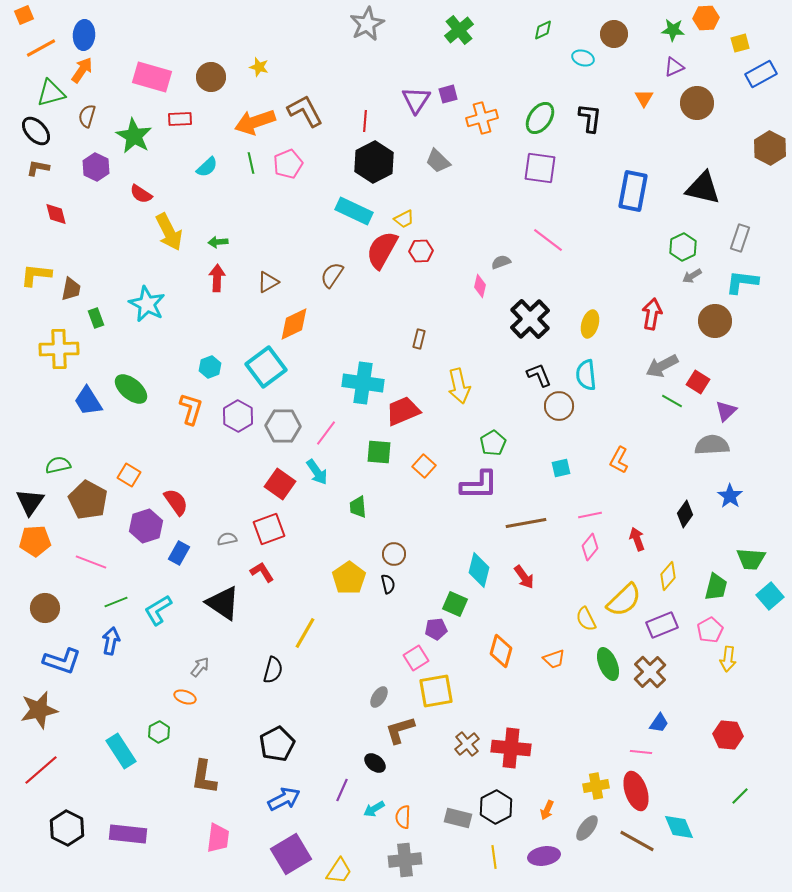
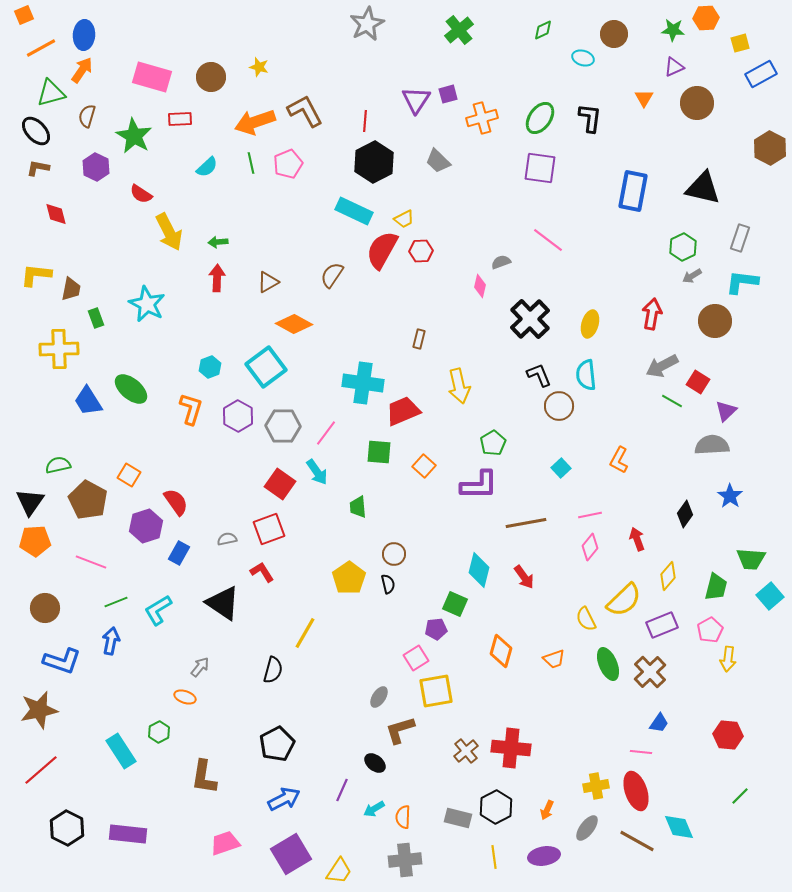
orange diamond at (294, 324): rotated 54 degrees clockwise
cyan square at (561, 468): rotated 30 degrees counterclockwise
brown cross at (467, 744): moved 1 px left, 7 px down
pink trapezoid at (218, 838): moved 7 px right, 5 px down; rotated 116 degrees counterclockwise
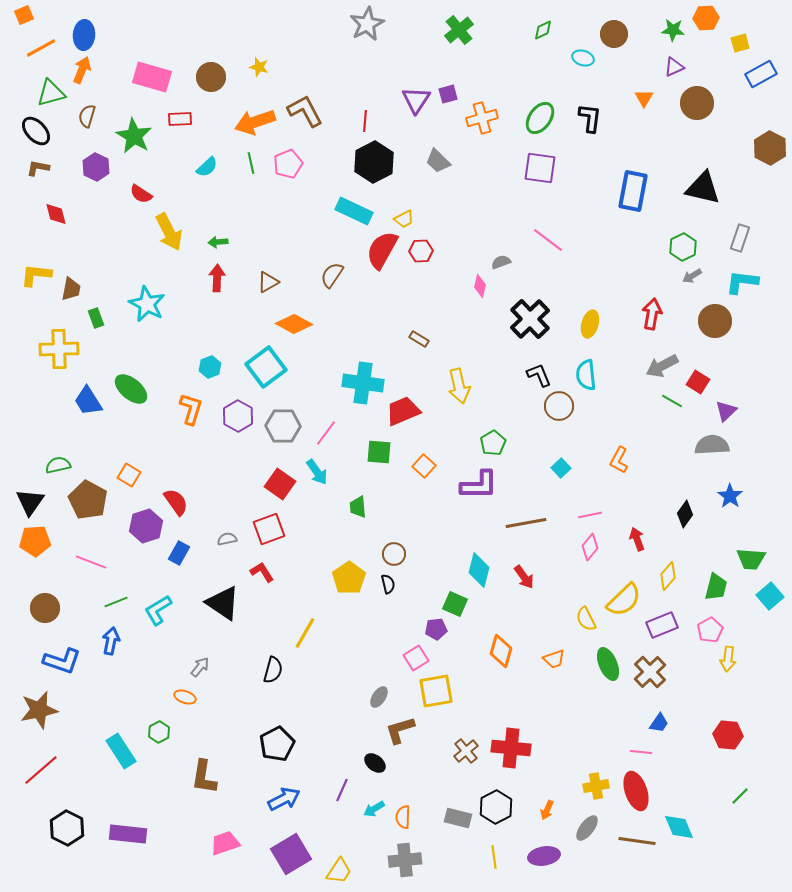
orange arrow at (82, 70): rotated 12 degrees counterclockwise
brown rectangle at (419, 339): rotated 72 degrees counterclockwise
brown line at (637, 841): rotated 21 degrees counterclockwise
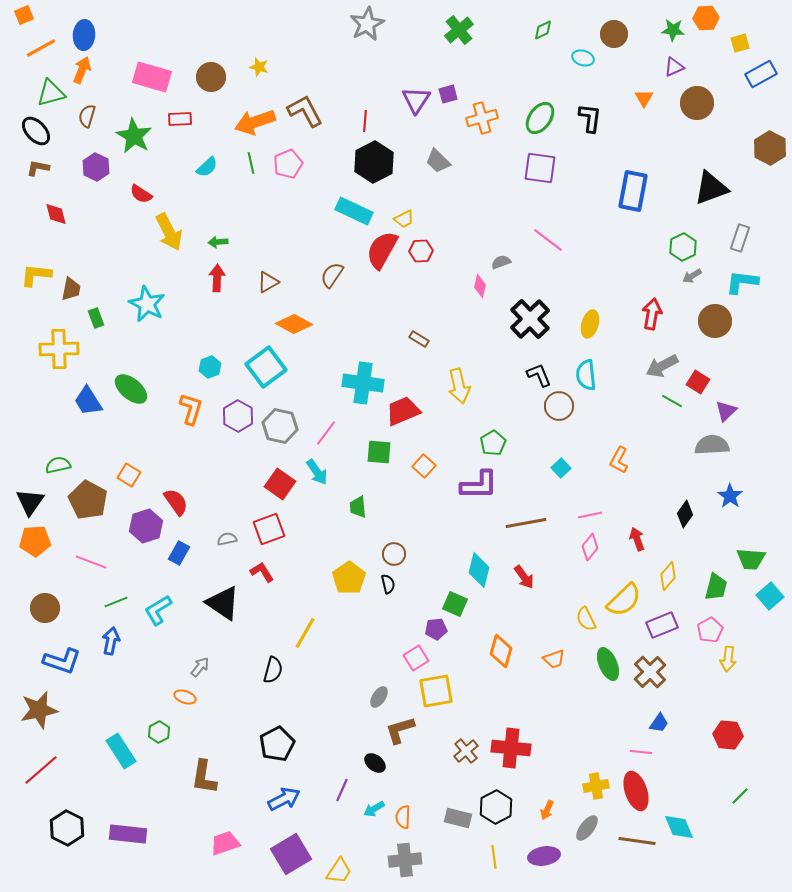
black triangle at (703, 188): moved 8 px right; rotated 33 degrees counterclockwise
gray hexagon at (283, 426): moved 3 px left; rotated 12 degrees clockwise
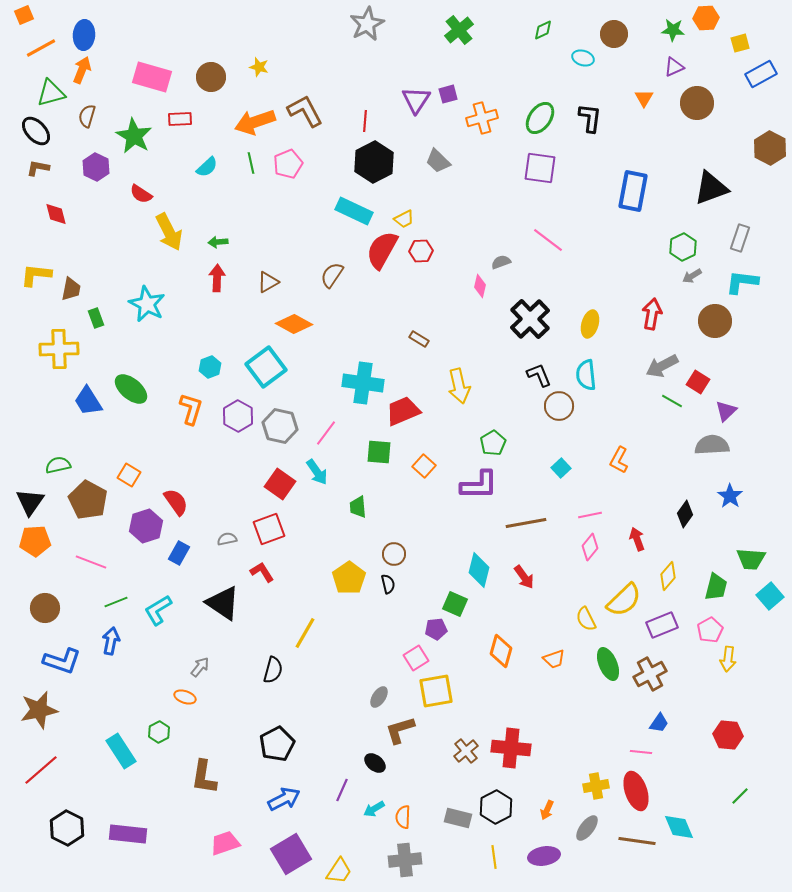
brown cross at (650, 672): moved 2 px down; rotated 16 degrees clockwise
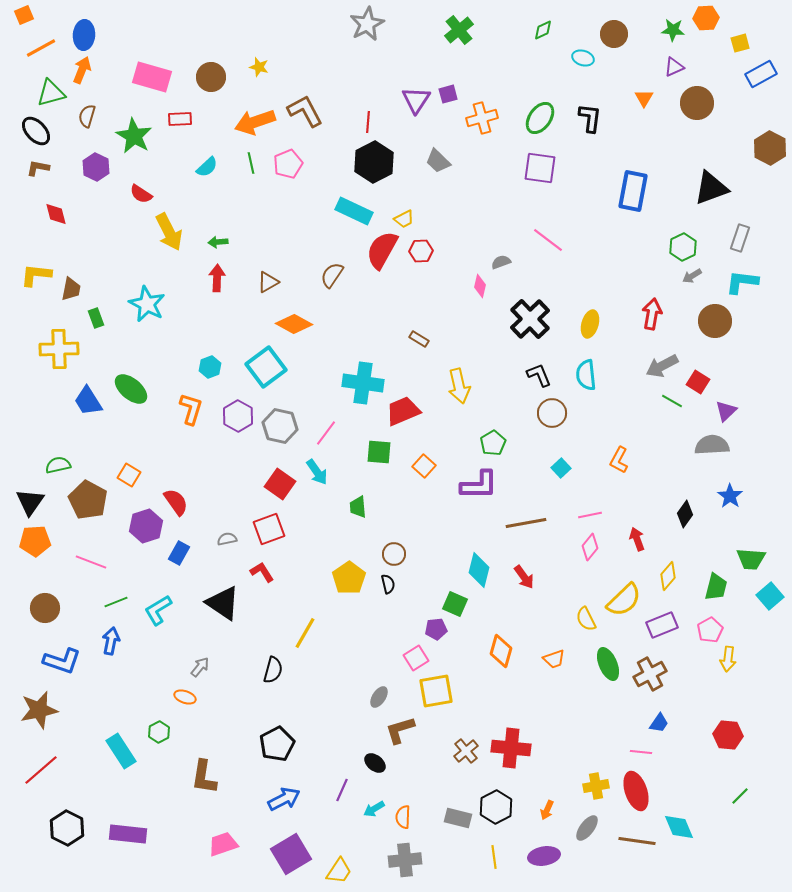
red line at (365, 121): moved 3 px right, 1 px down
brown circle at (559, 406): moved 7 px left, 7 px down
pink trapezoid at (225, 843): moved 2 px left, 1 px down
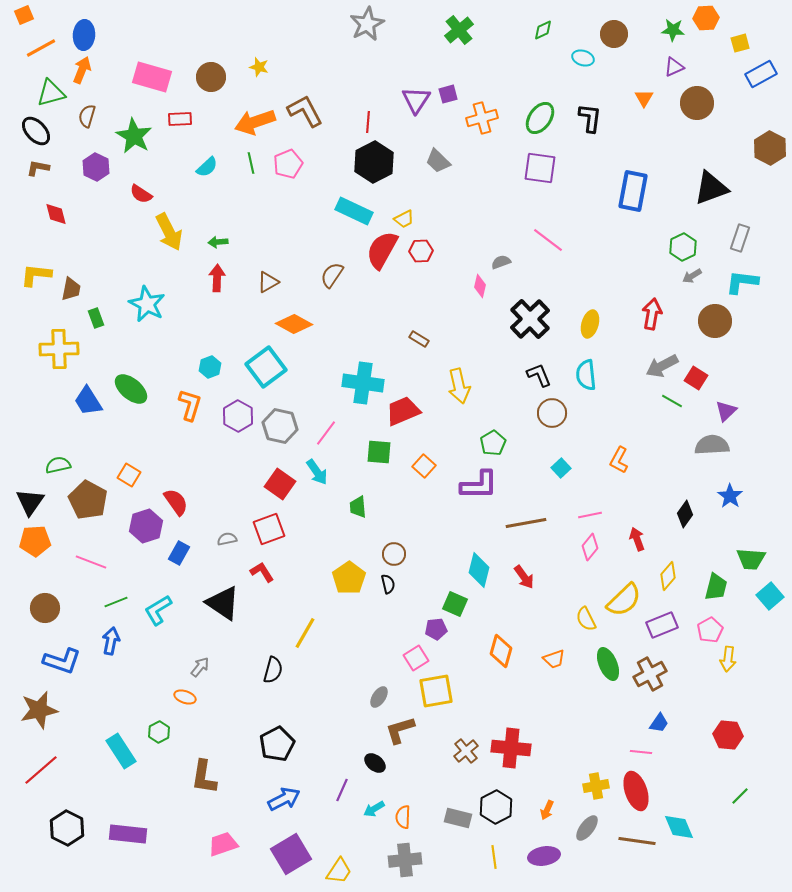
red square at (698, 382): moved 2 px left, 4 px up
orange L-shape at (191, 409): moved 1 px left, 4 px up
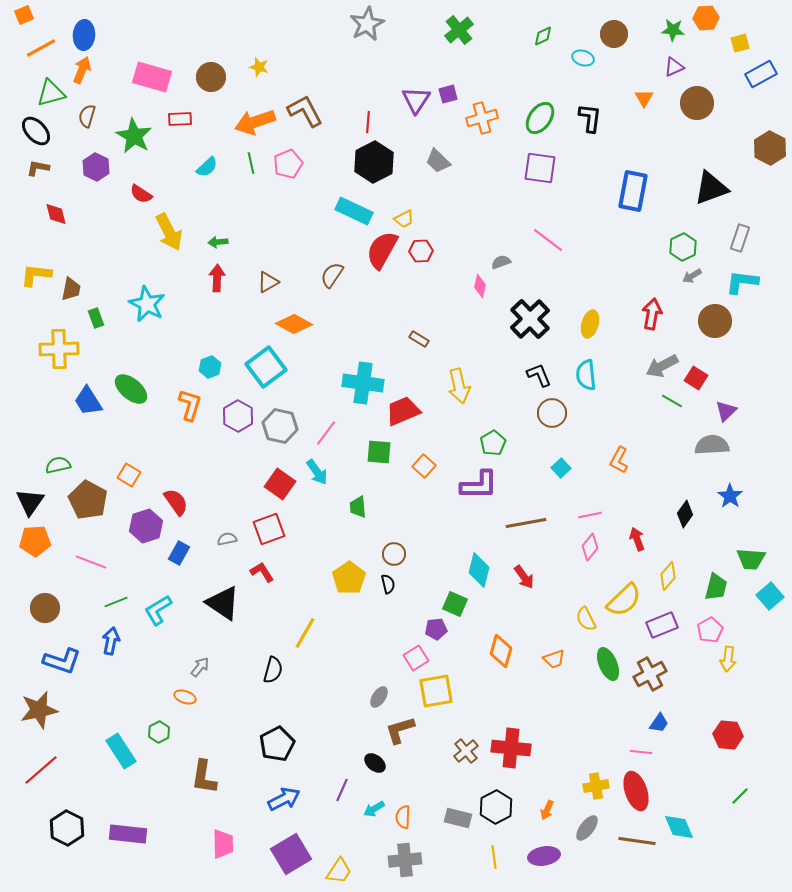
green diamond at (543, 30): moved 6 px down
pink trapezoid at (223, 844): rotated 108 degrees clockwise
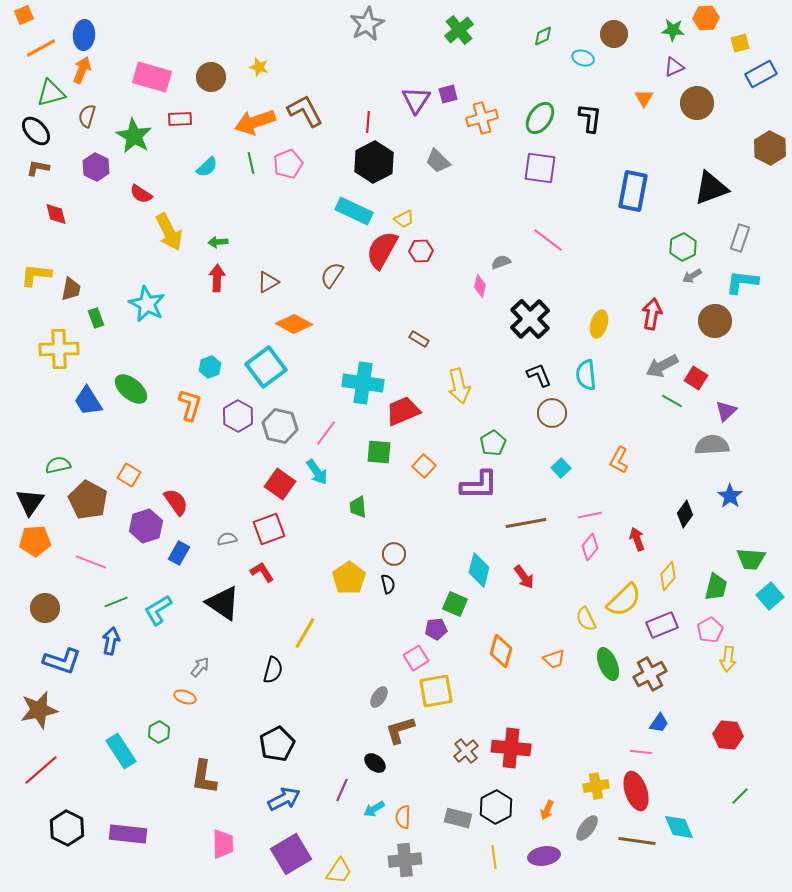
yellow ellipse at (590, 324): moved 9 px right
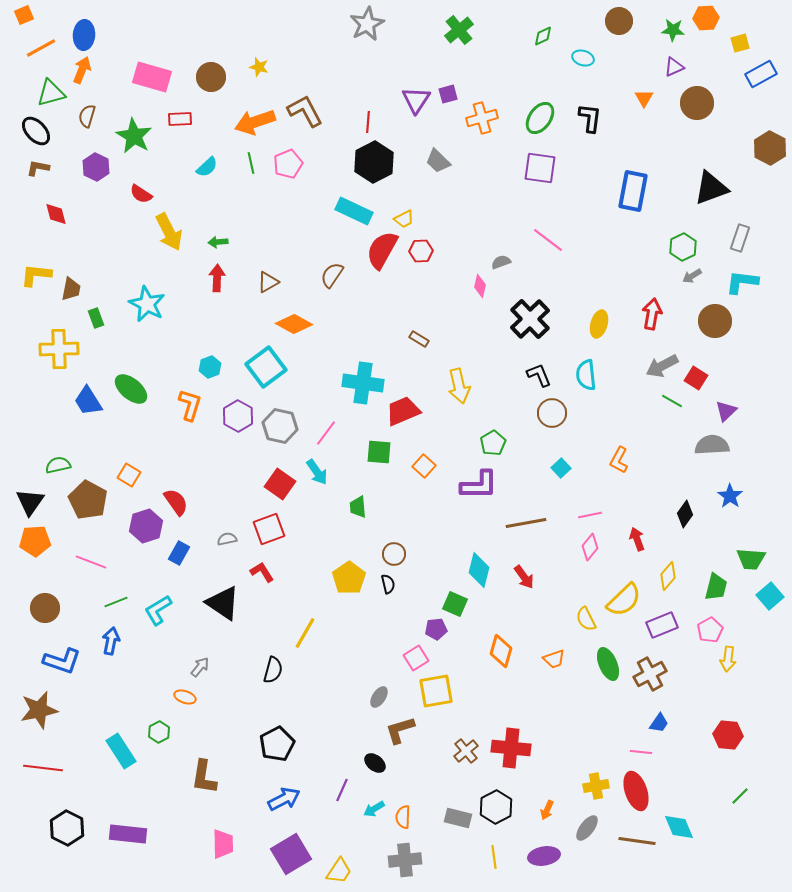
brown circle at (614, 34): moved 5 px right, 13 px up
red line at (41, 770): moved 2 px right, 2 px up; rotated 48 degrees clockwise
